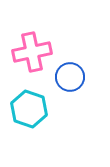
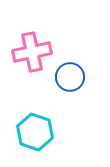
cyan hexagon: moved 6 px right, 23 px down
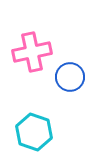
cyan hexagon: moved 1 px left
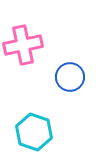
pink cross: moved 9 px left, 7 px up
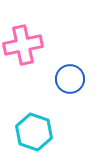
blue circle: moved 2 px down
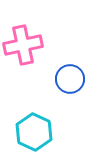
cyan hexagon: rotated 6 degrees clockwise
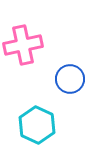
cyan hexagon: moved 3 px right, 7 px up
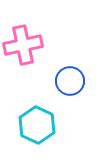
blue circle: moved 2 px down
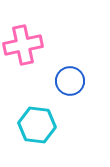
cyan hexagon: rotated 18 degrees counterclockwise
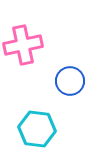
cyan hexagon: moved 4 px down
